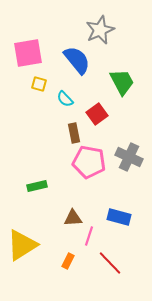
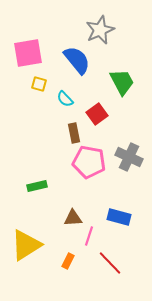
yellow triangle: moved 4 px right
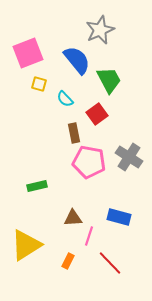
pink square: rotated 12 degrees counterclockwise
green trapezoid: moved 13 px left, 2 px up
gray cross: rotated 8 degrees clockwise
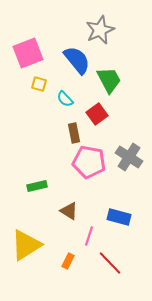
brown triangle: moved 4 px left, 7 px up; rotated 36 degrees clockwise
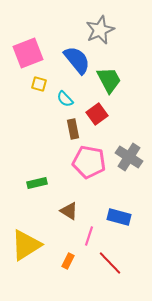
brown rectangle: moved 1 px left, 4 px up
green rectangle: moved 3 px up
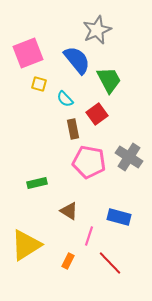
gray star: moved 3 px left
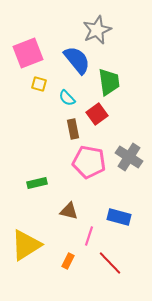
green trapezoid: moved 2 px down; rotated 20 degrees clockwise
cyan semicircle: moved 2 px right, 1 px up
brown triangle: rotated 18 degrees counterclockwise
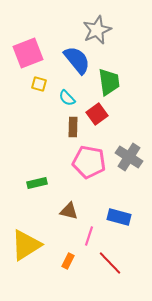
brown rectangle: moved 2 px up; rotated 12 degrees clockwise
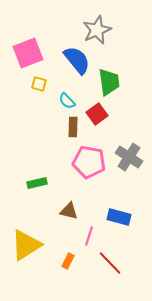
cyan semicircle: moved 3 px down
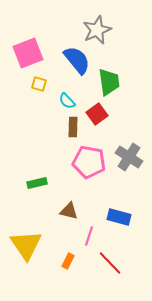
yellow triangle: rotated 32 degrees counterclockwise
